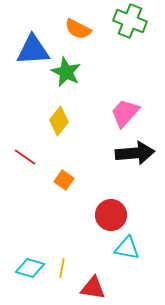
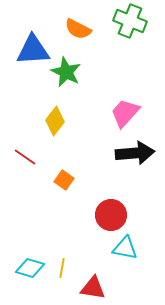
yellow diamond: moved 4 px left
cyan triangle: moved 2 px left
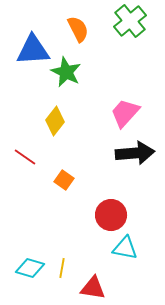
green cross: rotated 28 degrees clockwise
orange semicircle: rotated 144 degrees counterclockwise
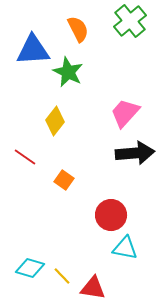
green star: moved 2 px right
yellow line: moved 8 px down; rotated 54 degrees counterclockwise
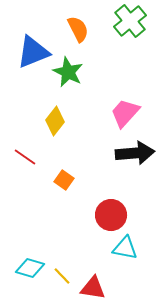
blue triangle: moved 2 px down; rotated 18 degrees counterclockwise
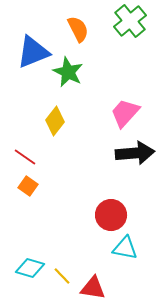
orange square: moved 36 px left, 6 px down
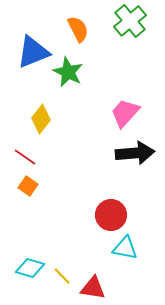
yellow diamond: moved 14 px left, 2 px up
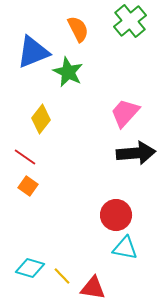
black arrow: moved 1 px right
red circle: moved 5 px right
